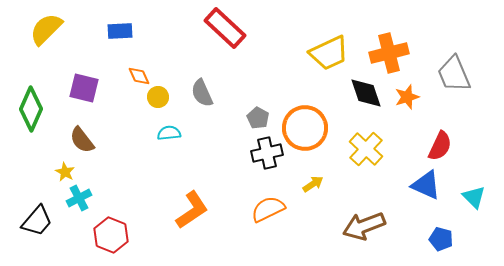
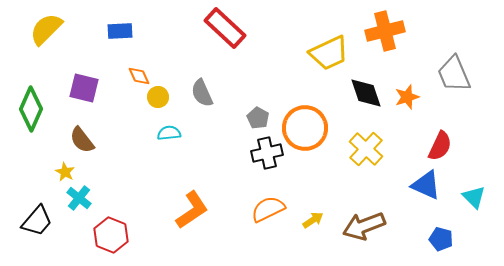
orange cross: moved 4 px left, 22 px up
yellow arrow: moved 36 px down
cyan cross: rotated 25 degrees counterclockwise
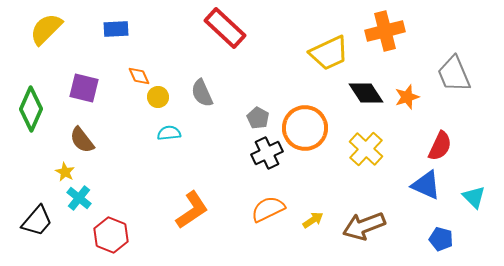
blue rectangle: moved 4 px left, 2 px up
black diamond: rotated 15 degrees counterclockwise
black cross: rotated 12 degrees counterclockwise
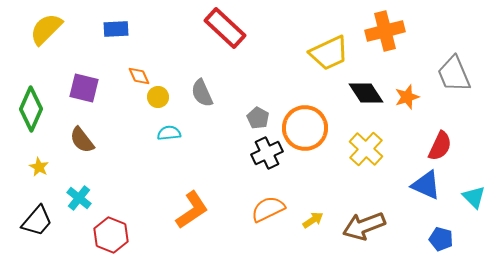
yellow star: moved 26 px left, 5 px up
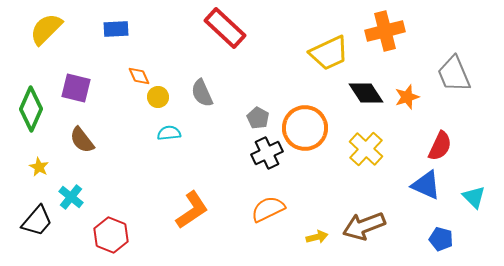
purple square: moved 8 px left
cyan cross: moved 8 px left, 1 px up
yellow arrow: moved 4 px right, 17 px down; rotated 20 degrees clockwise
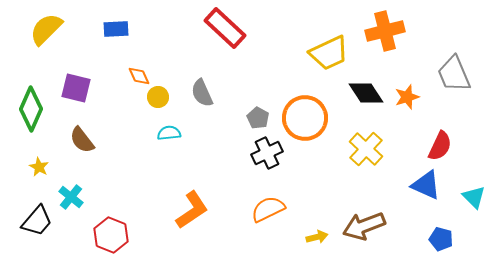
orange circle: moved 10 px up
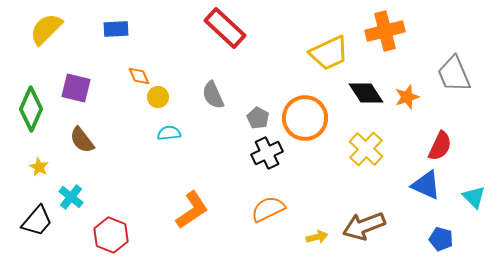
gray semicircle: moved 11 px right, 2 px down
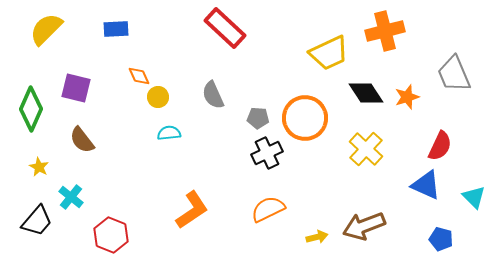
gray pentagon: rotated 25 degrees counterclockwise
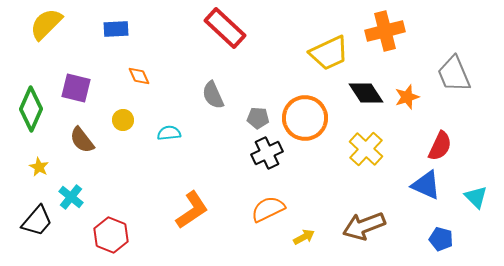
yellow semicircle: moved 5 px up
yellow circle: moved 35 px left, 23 px down
cyan triangle: moved 2 px right
yellow arrow: moved 13 px left; rotated 15 degrees counterclockwise
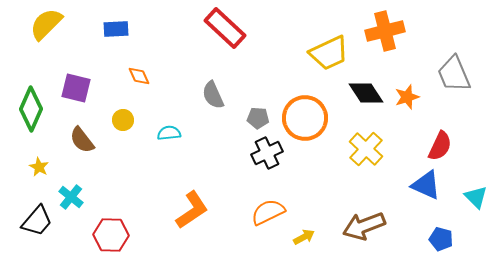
orange semicircle: moved 3 px down
red hexagon: rotated 20 degrees counterclockwise
